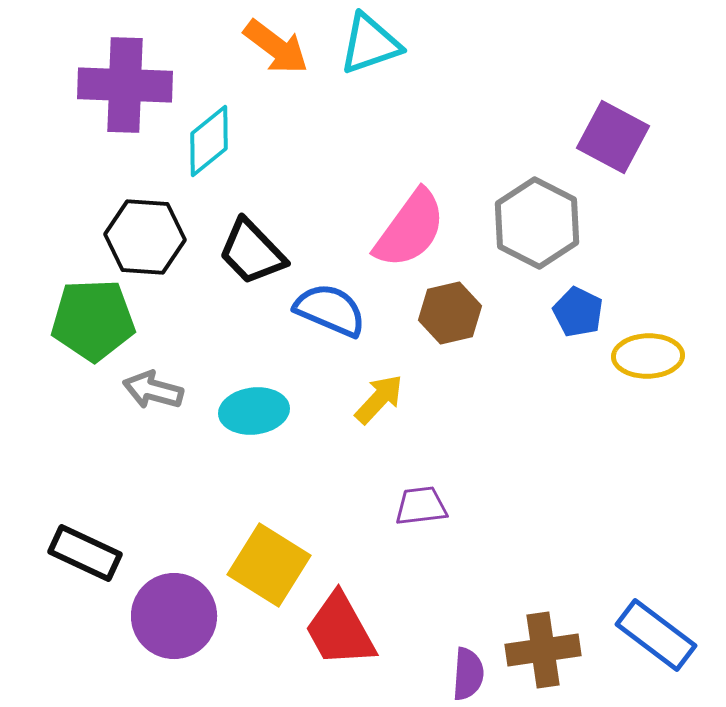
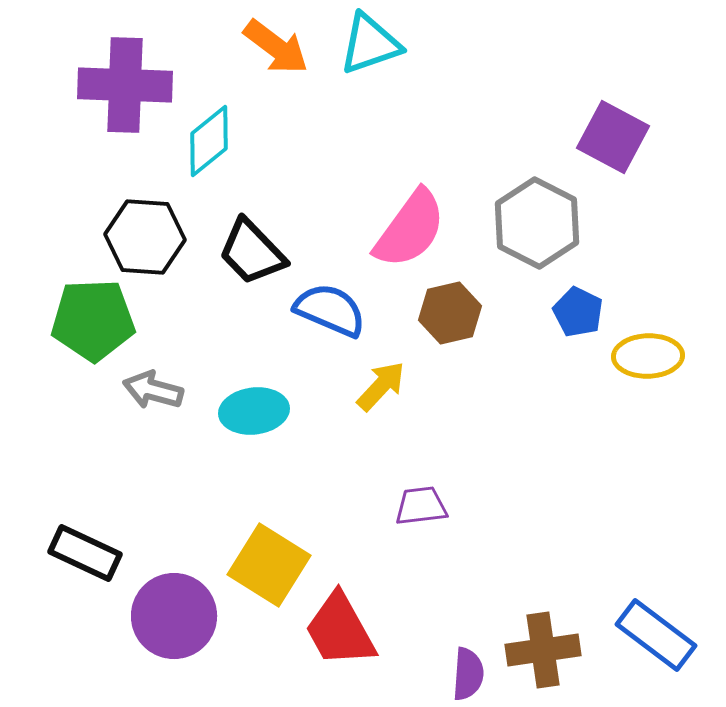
yellow arrow: moved 2 px right, 13 px up
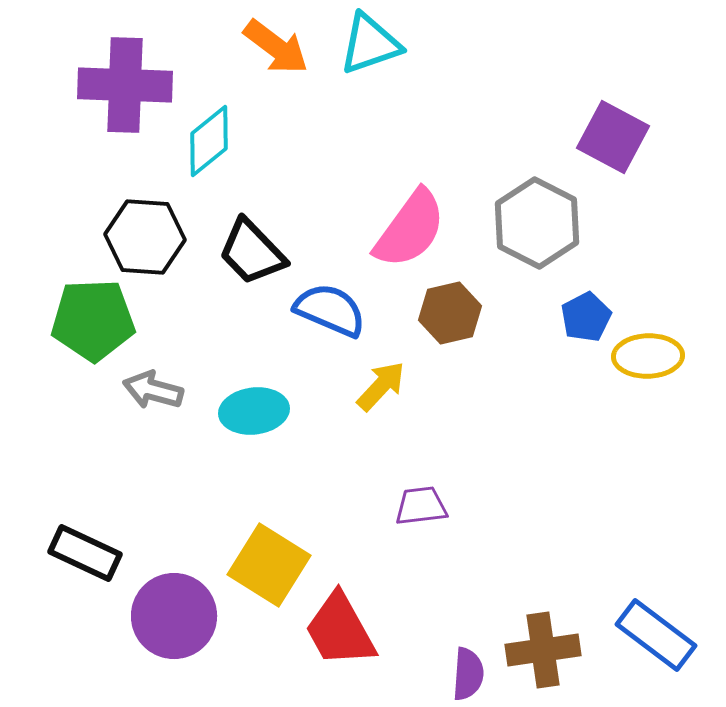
blue pentagon: moved 8 px right, 5 px down; rotated 18 degrees clockwise
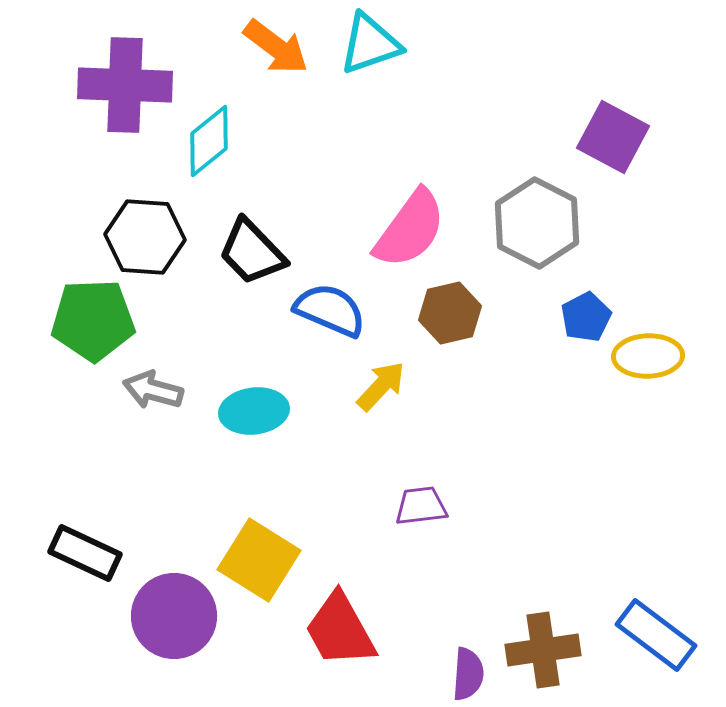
yellow square: moved 10 px left, 5 px up
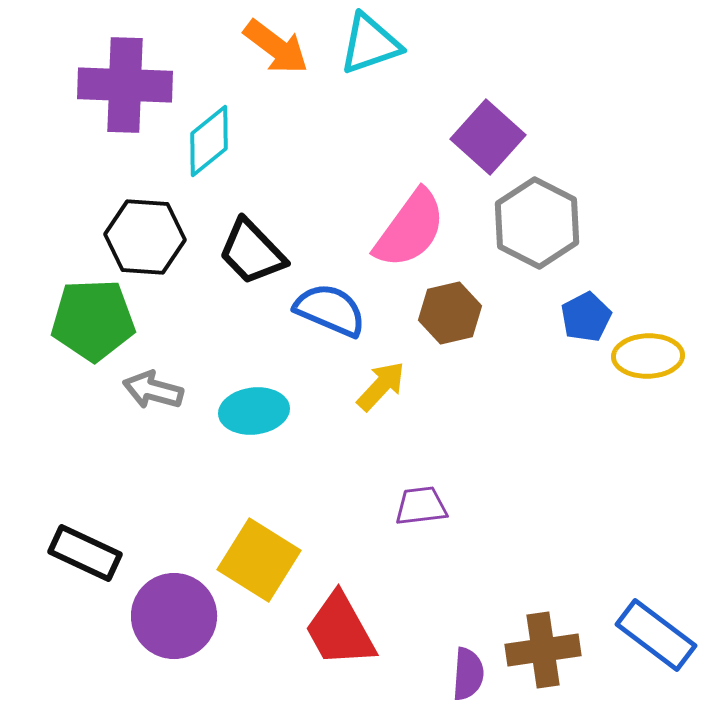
purple square: moved 125 px left; rotated 14 degrees clockwise
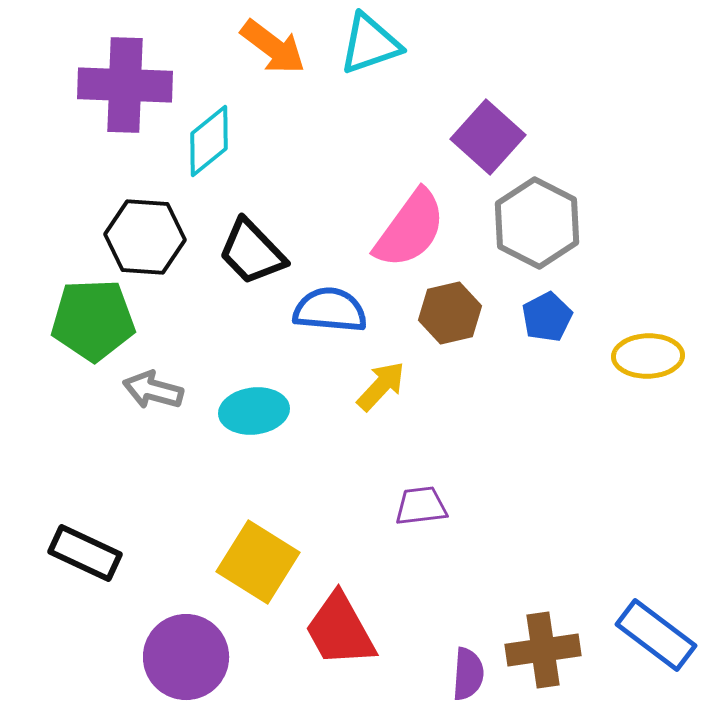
orange arrow: moved 3 px left
blue semicircle: rotated 18 degrees counterclockwise
blue pentagon: moved 39 px left
yellow square: moved 1 px left, 2 px down
purple circle: moved 12 px right, 41 px down
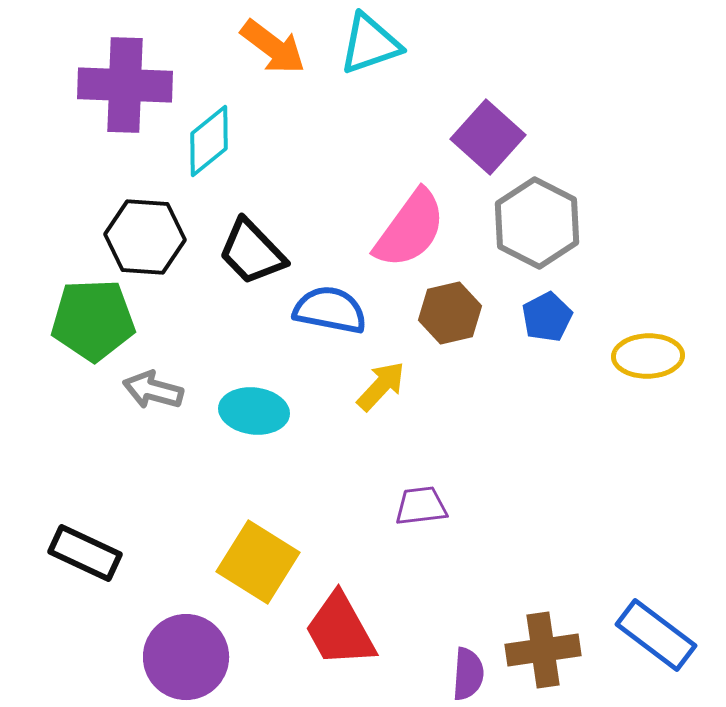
blue semicircle: rotated 6 degrees clockwise
cyan ellipse: rotated 14 degrees clockwise
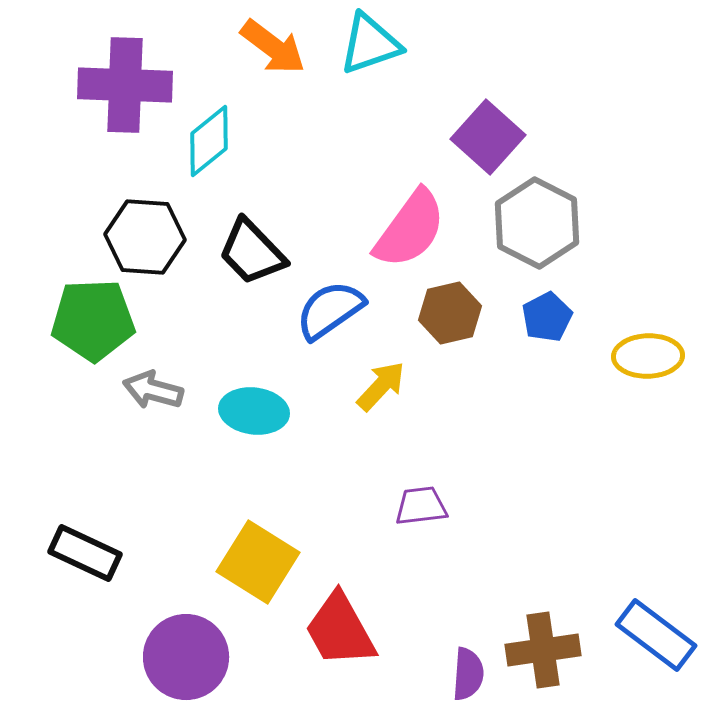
blue semicircle: rotated 46 degrees counterclockwise
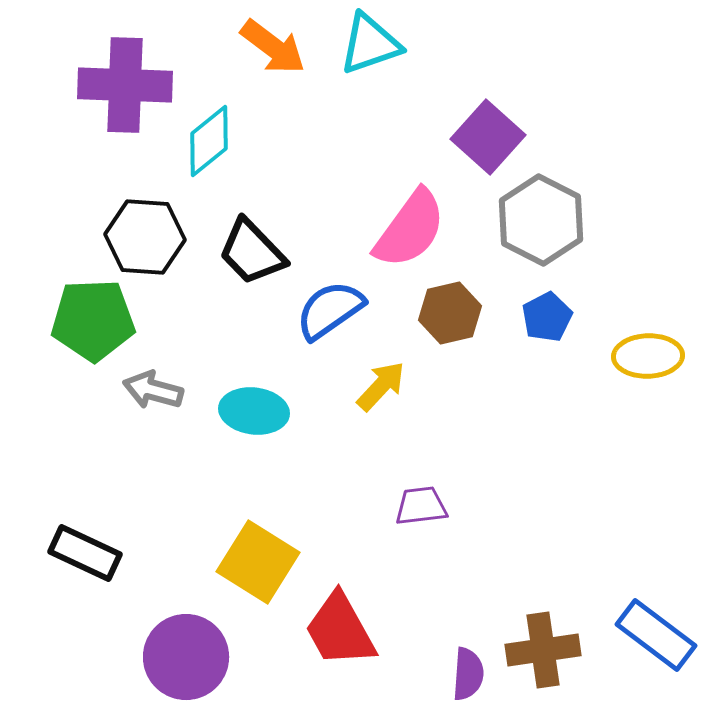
gray hexagon: moved 4 px right, 3 px up
